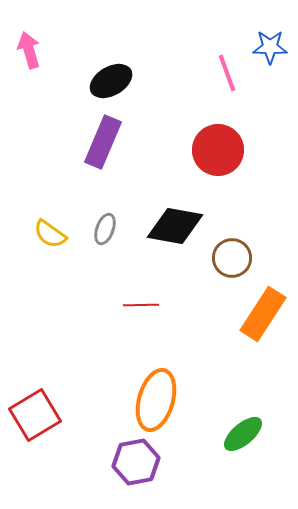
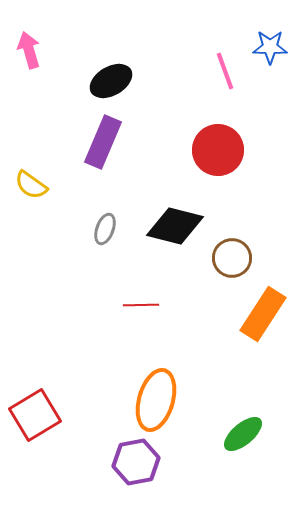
pink line: moved 2 px left, 2 px up
black diamond: rotated 4 degrees clockwise
yellow semicircle: moved 19 px left, 49 px up
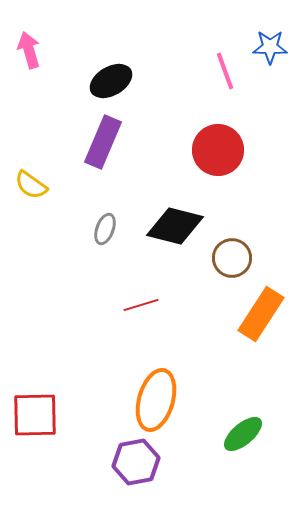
red line: rotated 16 degrees counterclockwise
orange rectangle: moved 2 px left
red square: rotated 30 degrees clockwise
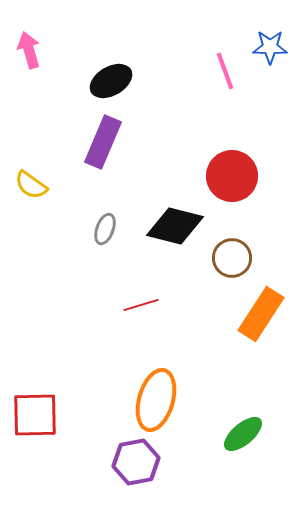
red circle: moved 14 px right, 26 px down
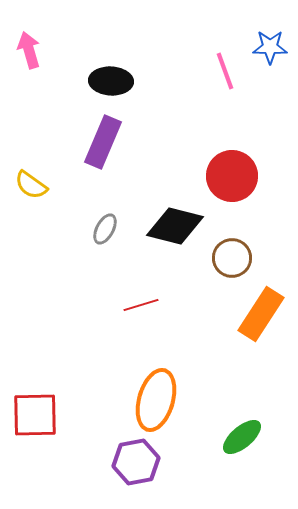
black ellipse: rotated 33 degrees clockwise
gray ellipse: rotated 8 degrees clockwise
green ellipse: moved 1 px left, 3 px down
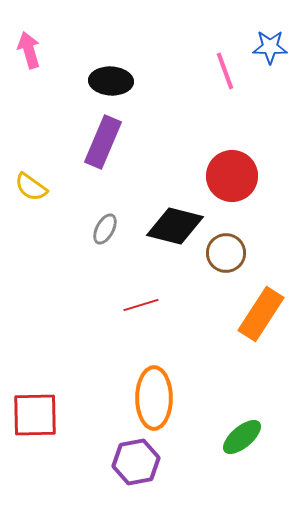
yellow semicircle: moved 2 px down
brown circle: moved 6 px left, 5 px up
orange ellipse: moved 2 px left, 2 px up; rotated 16 degrees counterclockwise
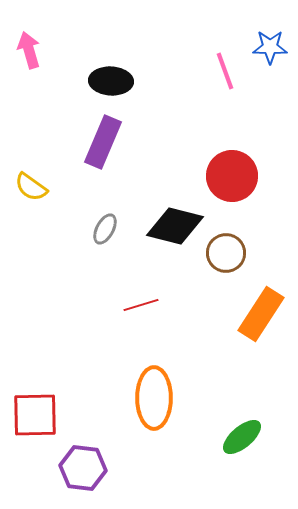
purple hexagon: moved 53 px left, 6 px down; rotated 18 degrees clockwise
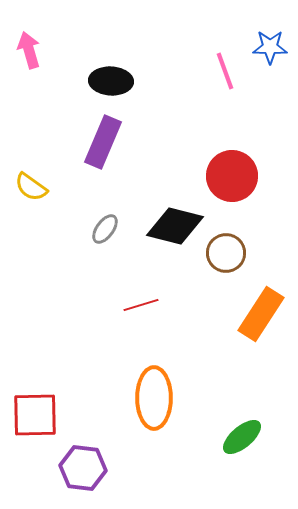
gray ellipse: rotated 8 degrees clockwise
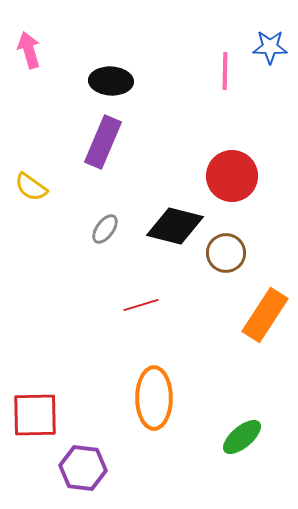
pink line: rotated 21 degrees clockwise
orange rectangle: moved 4 px right, 1 px down
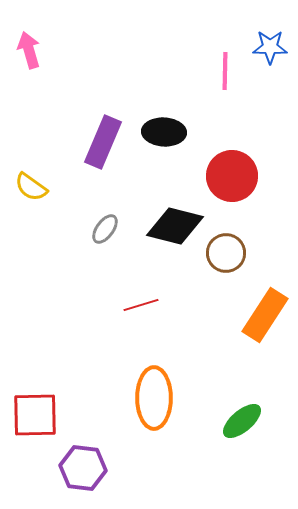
black ellipse: moved 53 px right, 51 px down
green ellipse: moved 16 px up
